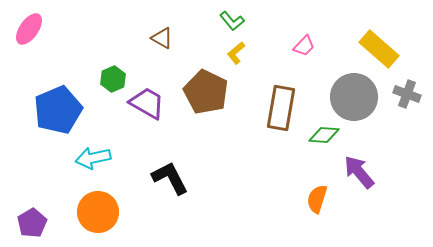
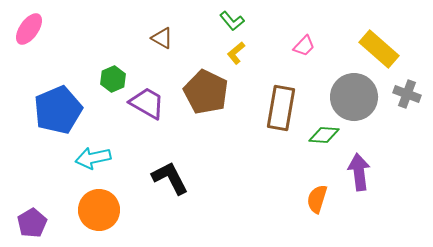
purple arrow: rotated 33 degrees clockwise
orange circle: moved 1 px right, 2 px up
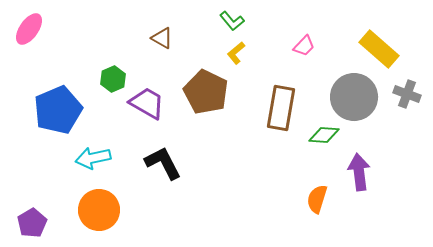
black L-shape: moved 7 px left, 15 px up
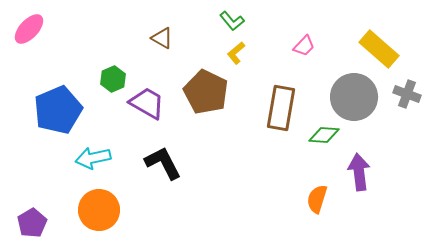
pink ellipse: rotated 8 degrees clockwise
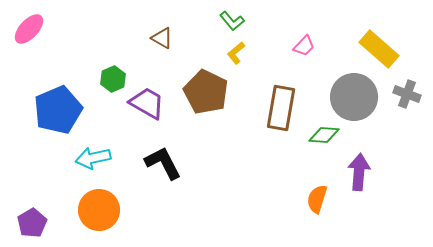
purple arrow: rotated 12 degrees clockwise
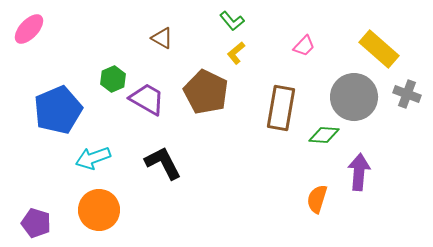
purple trapezoid: moved 4 px up
cyan arrow: rotated 8 degrees counterclockwise
purple pentagon: moved 4 px right; rotated 24 degrees counterclockwise
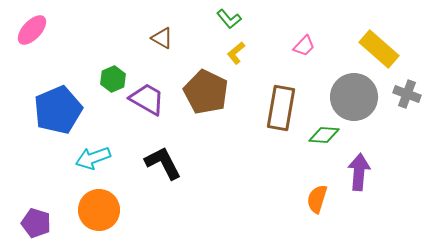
green L-shape: moved 3 px left, 2 px up
pink ellipse: moved 3 px right, 1 px down
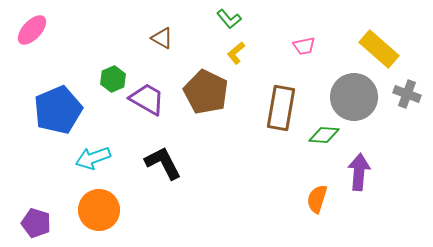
pink trapezoid: rotated 35 degrees clockwise
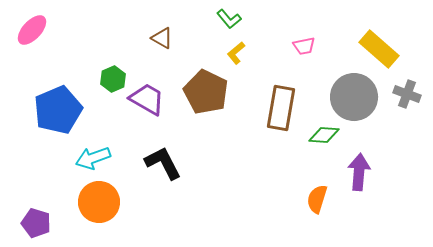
orange circle: moved 8 px up
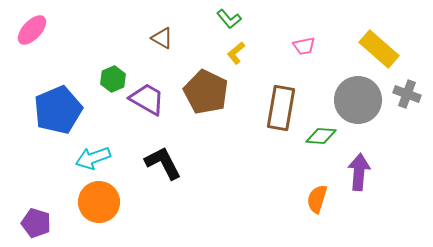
gray circle: moved 4 px right, 3 px down
green diamond: moved 3 px left, 1 px down
